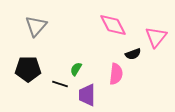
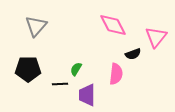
black line: rotated 21 degrees counterclockwise
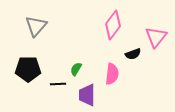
pink diamond: rotated 64 degrees clockwise
pink semicircle: moved 4 px left
black line: moved 2 px left
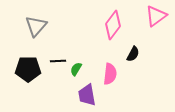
pink triangle: moved 21 px up; rotated 15 degrees clockwise
black semicircle: rotated 42 degrees counterclockwise
pink semicircle: moved 2 px left
black line: moved 23 px up
purple trapezoid: rotated 10 degrees counterclockwise
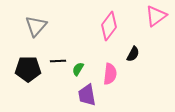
pink diamond: moved 4 px left, 1 px down
green semicircle: moved 2 px right
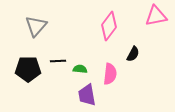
pink triangle: rotated 25 degrees clockwise
green semicircle: moved 2 px right; rotated 64 degrees clockwise
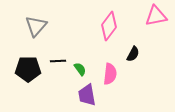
green semicircle: rotated 48 degrees clockwise
